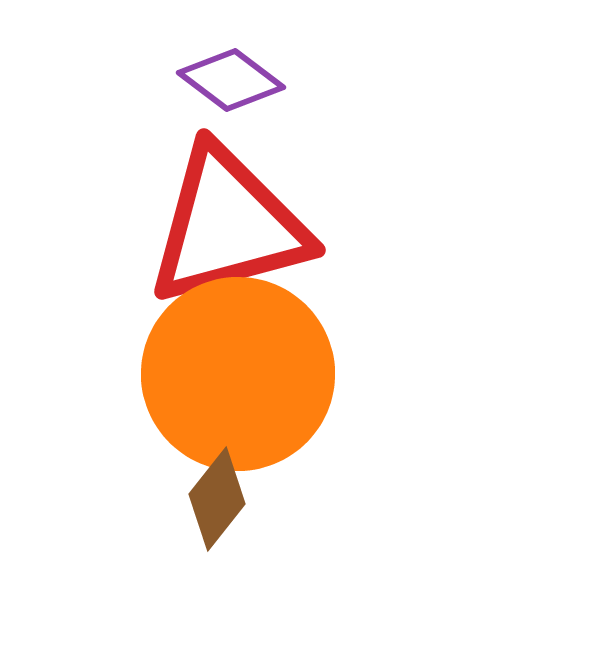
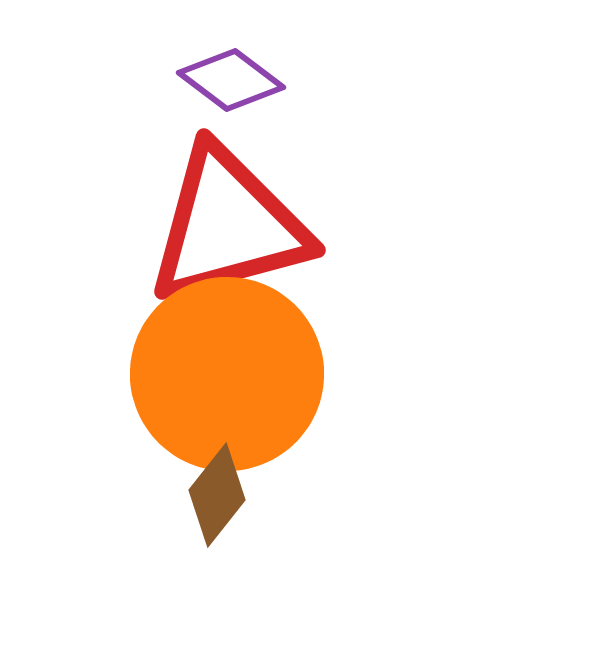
orange circle: moved 11 px left
brown diamond: moved 4 px up
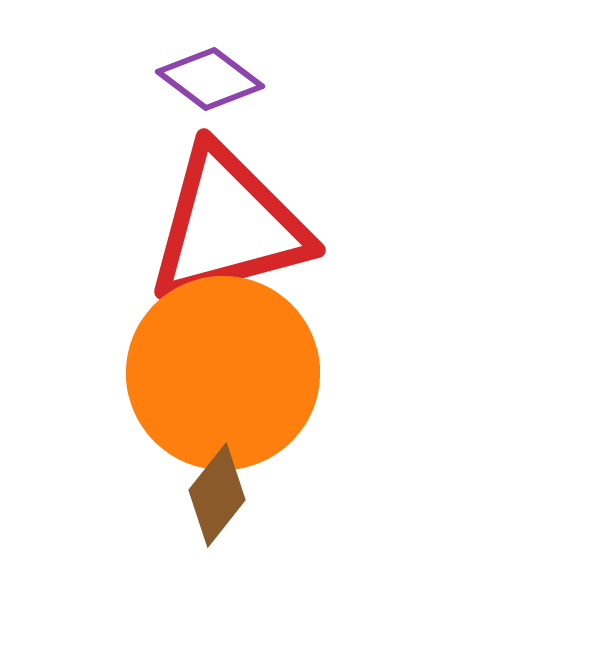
purple diamond: moved 21 px left, 1 px up
orange circle: moved 4 px left, 1 px up
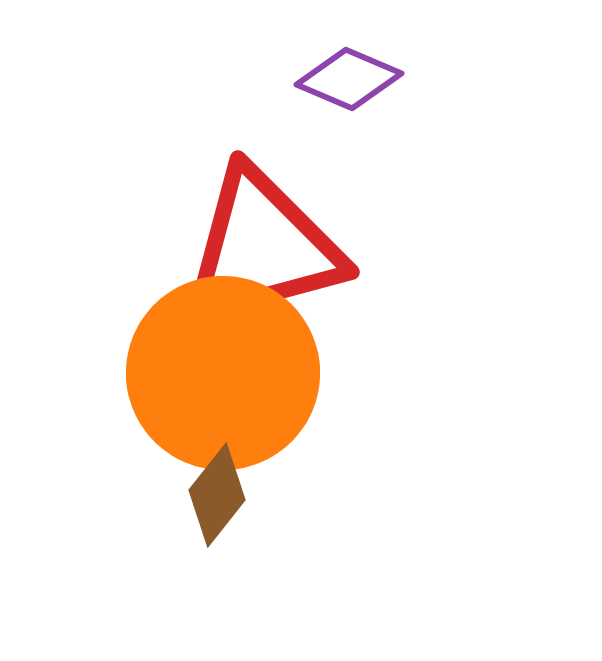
purple diamond: moved 139 px right; rotated 14 degrees counterclockwise
red triangle: moved 34 px right, 22 px down
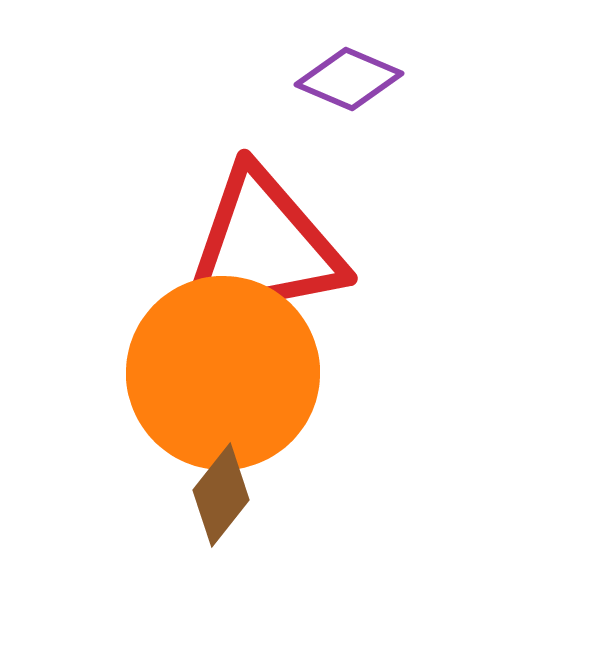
red triangle: rotated 4 degrees clockwise
brown diamond: moved 4 px right
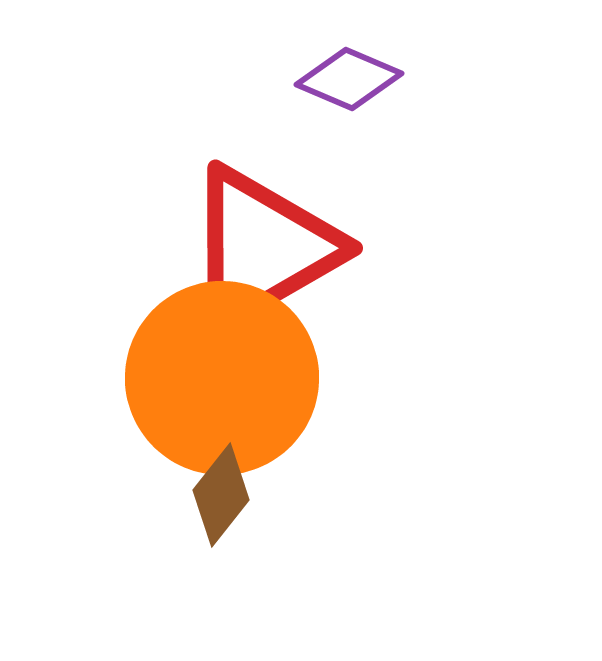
red triangle: rotated 19 degrees counterclockwise
orange circle: moved 1 px left, 5 px down
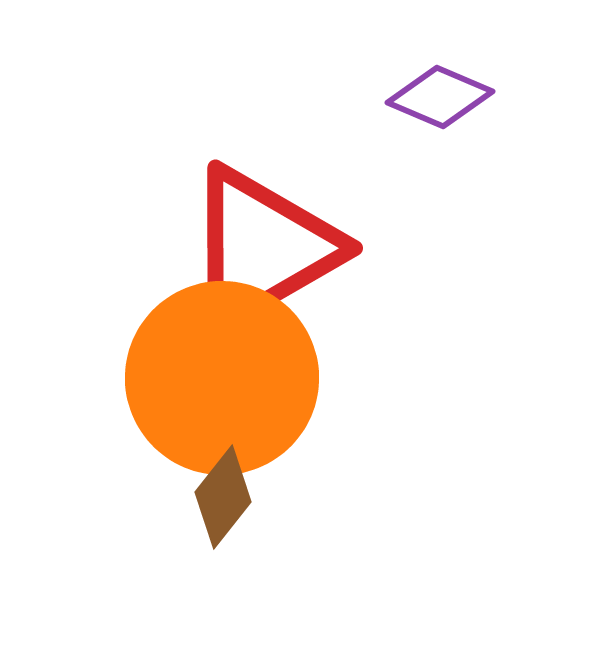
purple diamond: moved 91 px right, 18 px down
brown diamond: moved 2 px right, 2 px down
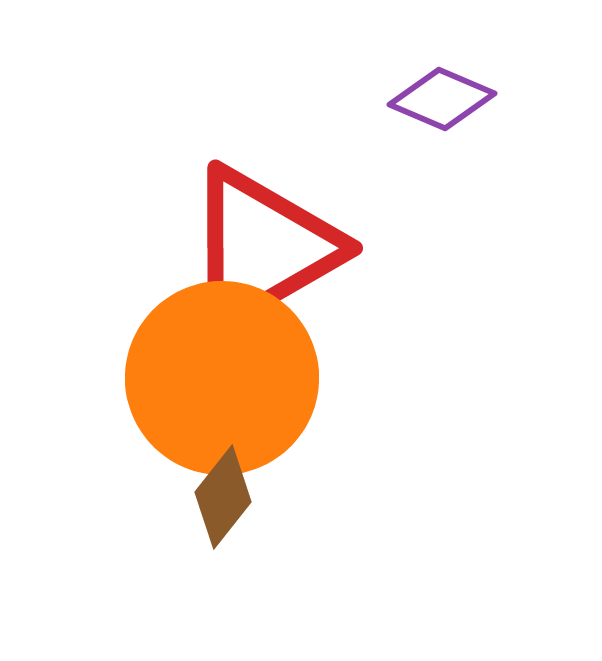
purple diamond: moved 2 px right, 2 px down
